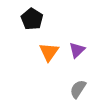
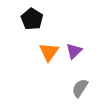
purple triangle: moved 3 px left, 1 px down
gray semicircle: moved 2 px right, 1 px up
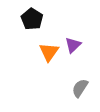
purple triangle: moved 1 px left, 6 px up
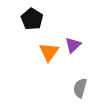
gray semicircle: rotated 18 degrees counterclockwise
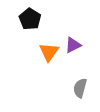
black pentagon: moved 2 px left
purple triangle: rotated 18 degrees clockwise
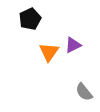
black pentagon: rotated 15 degrees clockwise
gray semicircle: moved 4 px right, 4 px down; rotated 54 degrees counterclockwise
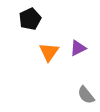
purple triangle: moved 5 px right, 3 px down
gray semicircle: moved 2 px right, 3 px down
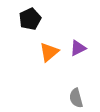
orange triangle: rotated 15 degrees clockwise
gray semicircle: moved 10 px left, 3 px down; rotated 24 degrees clockwise
